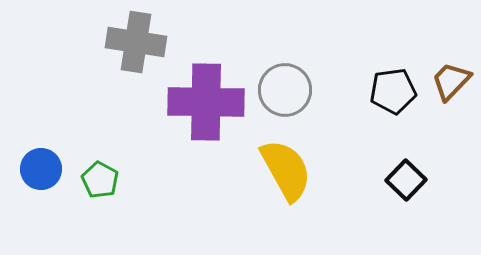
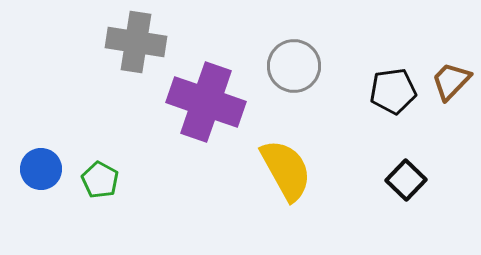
gray circle: moved 9 px right, 24 px up
purple cross: rotated 18 degrees clockwise
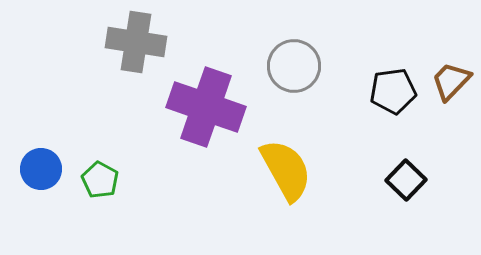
purple cross: moved 5 px down
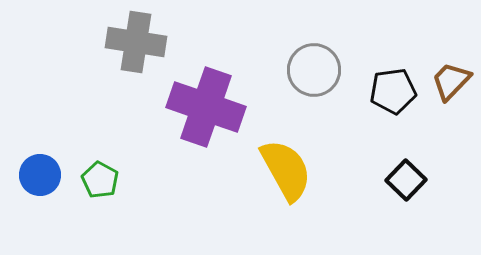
gray circle: moved 20 px right, 4 px down
blue circle: moved 1 px left, 6 px down
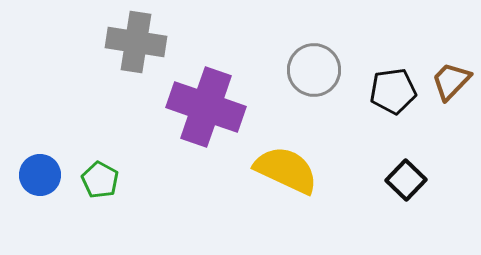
yellow semicircle: rotated 36 degrees counterclockwise
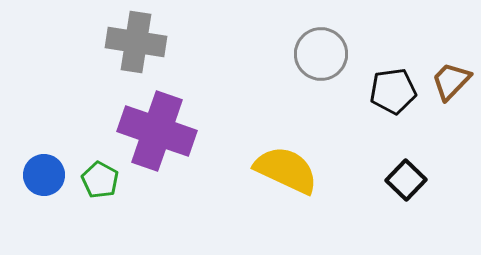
gray circle: moved 7 px right, 16 px up
purple cross: moved 49 px left, 24 px down
blue circle: moved 4 px right
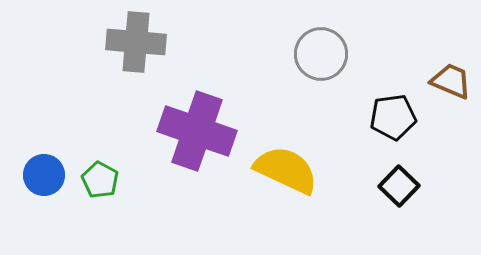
gray cross: rotated 4 degrees counterclockwise
brown trapezoid: rotated 69 degrees clockwise
black pentagon: moved 26 px down
purple cross: moved 40 px right
black square: moved 7 px left, 6 px down
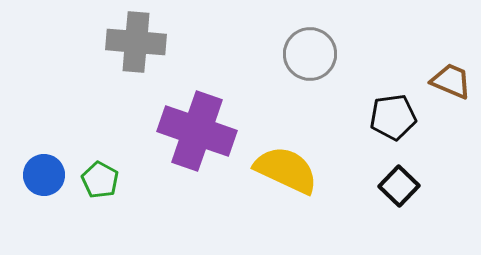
gray circle: moved 11 px left
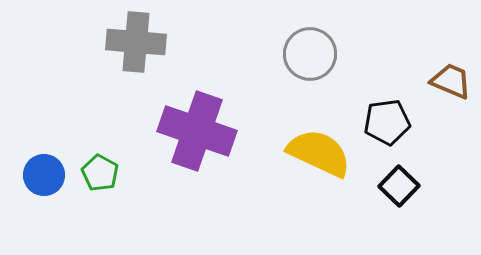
black pentagon: moved 6 px left, 5 px down
yellow semicircle: moved 33 px right, 17 px up
green pentagon: moved 7 px up
